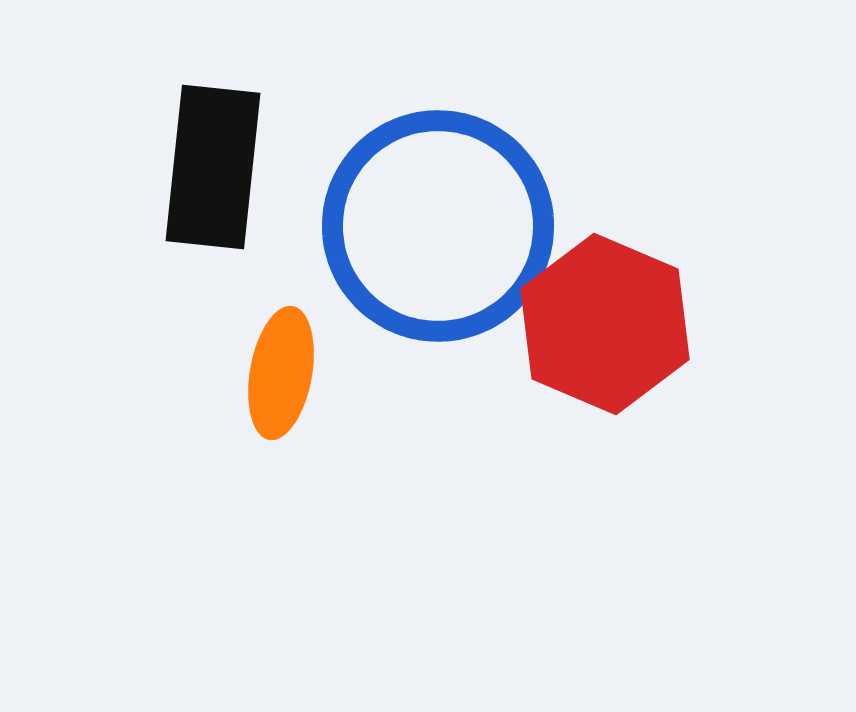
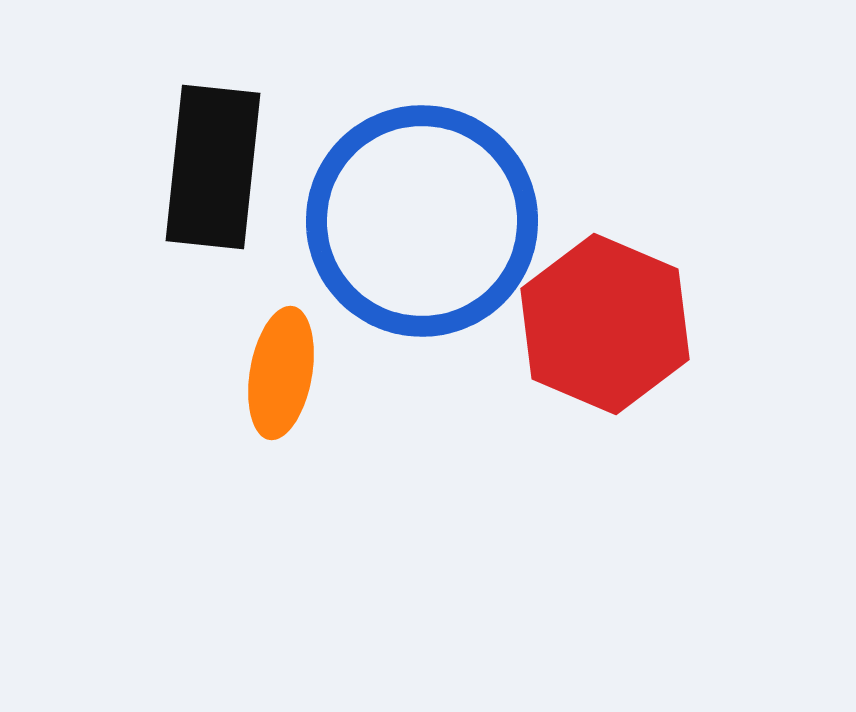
blue circle: moved 16 px left, 5 px up
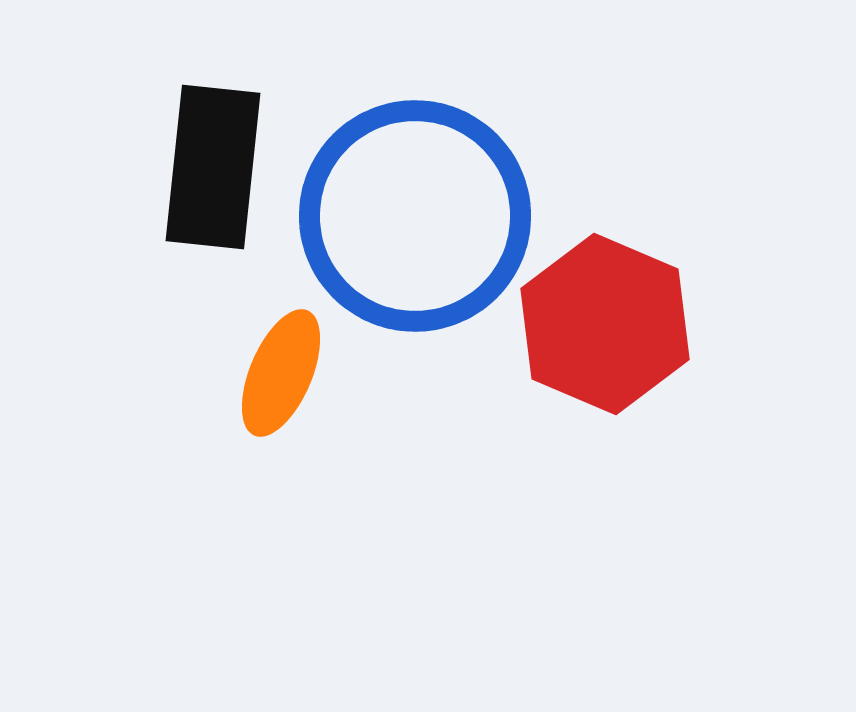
blue circle: moved 7 px left, 5 px up
orange ellipse: rotated 13 degrees clockwise
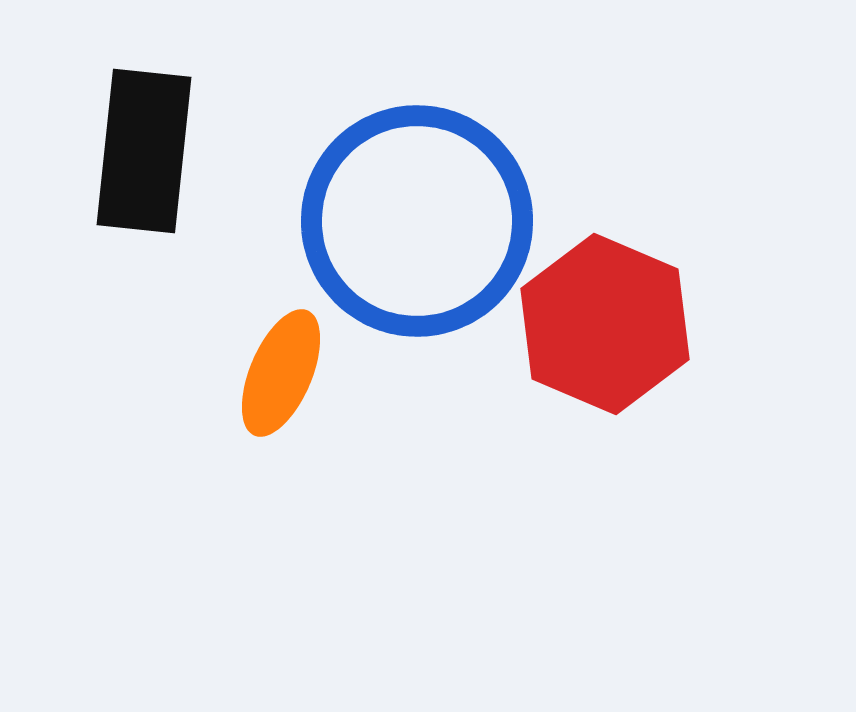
black rectangle: moved 69 px left, 16 px up
blue circle: moved 2 px right, 5 px down
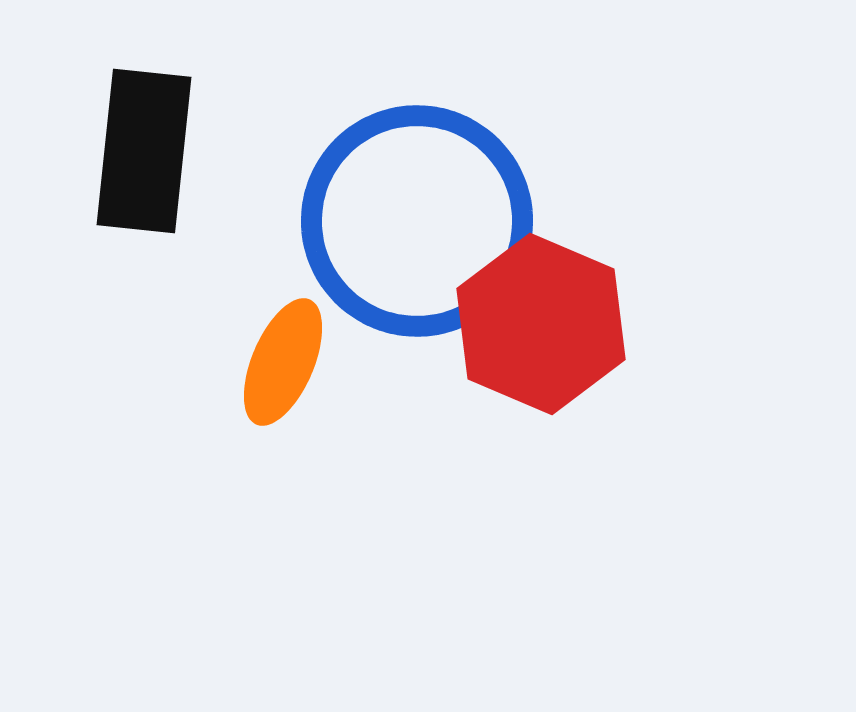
red hexagon: moved 64 px left
orange ellipse: moved 2 px right, 11 px up
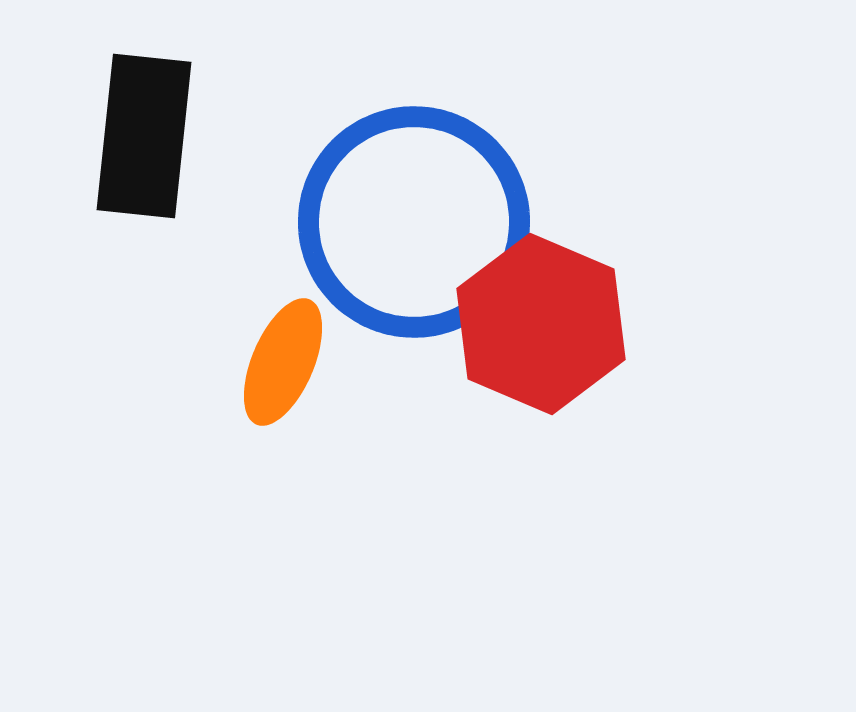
black rectangle: moved 15 px up
blue circle: moved 3 px left, 1 px down
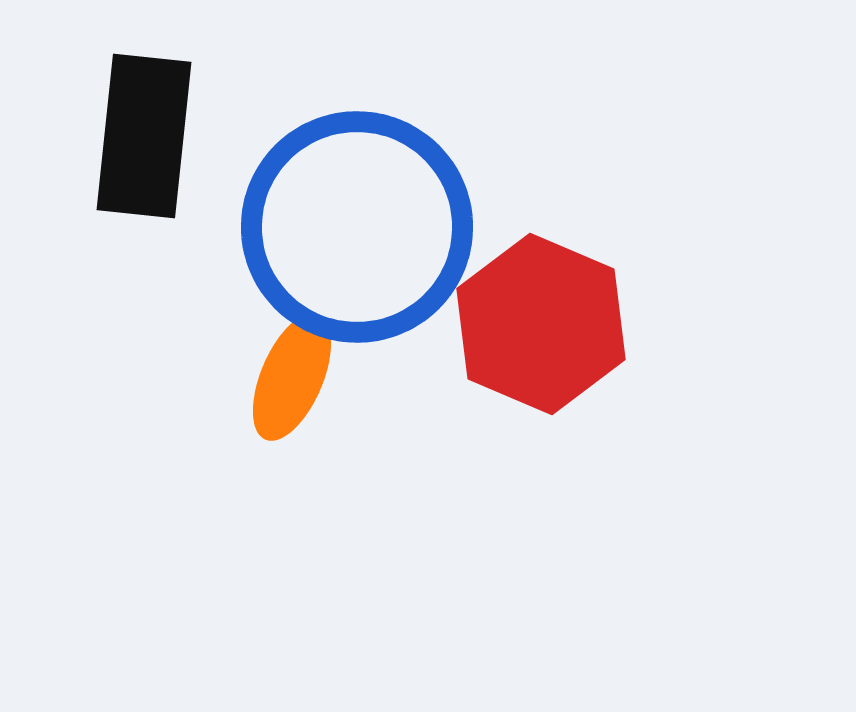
blue circle: moved 57 px left, 5 px down
orange ellipse: moved 9 px right, 15 px down
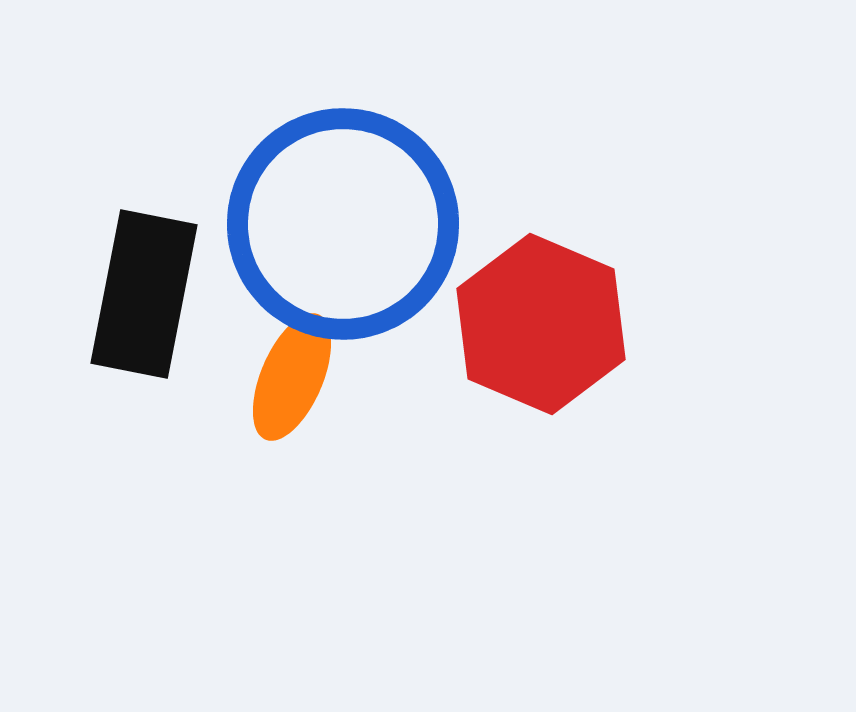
black rectangle: moved 158 px down; rotated 5 degrees clockwise
blue circle: moved 14 px left, 3 px up
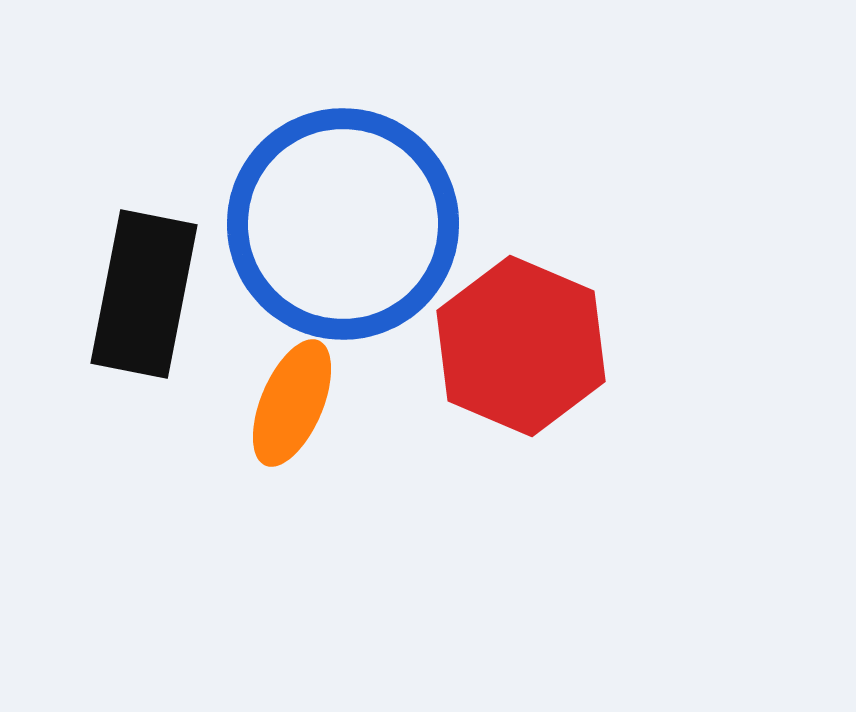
red hexagon: moved 20 px left, 22 px down
orange ellipse: moved 26 px down
